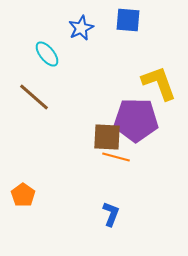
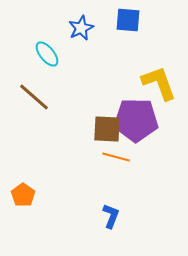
brown square: moved 8 px up
blue L-shape: moved 2 px down
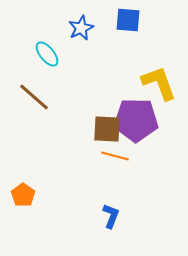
orange line: moved 1 px left, 1 px up
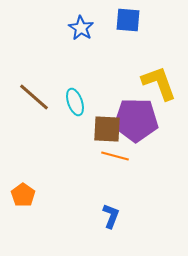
blue star: rotated 15 degrees counterclockwise
cyan ellipse: moved 28 px right, 48 px down; rotated 20 degrees clockwise
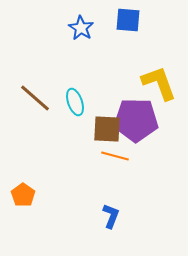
brown line: moved 1 px right, 1 px down
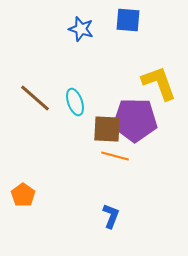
blue star: moved 1 px down; rotated 15 degrees counterclockwise
purple pentagon: moved 1 px left
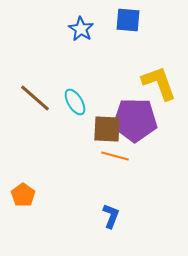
blue star: rotated 15 degrees clockwise
cyan ellipse: rotated 12 degrees counterclockwise
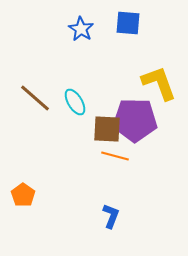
blue square: moved 3 px down
